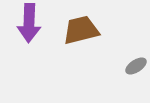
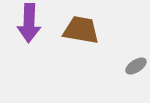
brown trapezoid: rotated 24 degrees clockwise
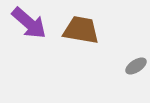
purple arrow: rotated 51 degrees counterclockwise
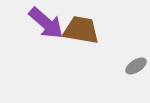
purple arrow: moved 17 px right
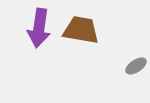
purple arrow: moved 7 px left, 5 px down; rotated 57 degrees clockwise
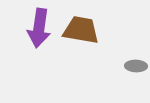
gray ellipse: rotated 35 degrees clockwise
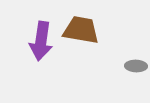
purple arrow: moved 2 px right, 13 px down
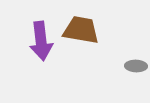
purple arrow: rotated 15 degrees counterclockwise
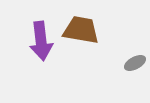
gray ellipse: moved 1 px left, 3 px up; rotated 30 degrees counterclockwise
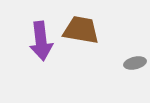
gray ellipse: rotated 15 degrees clockwise
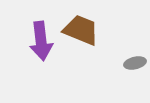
brown trapezoid: rotated 12 degrees clockwise
